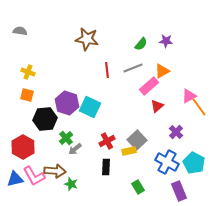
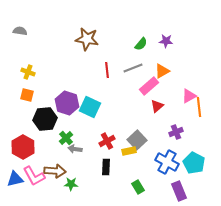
orange line: rotated 30 degrees clockwise
purple cross: rotated 24 degrees clockwise
gray arrow: rotated 48 degrees clockwise
green star: rotated 16 degrees counterclockwise
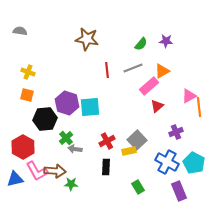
cyan square: rotated 30 degrees counterclockwise
pink L-shape: moved 3 px right, 5 px up
